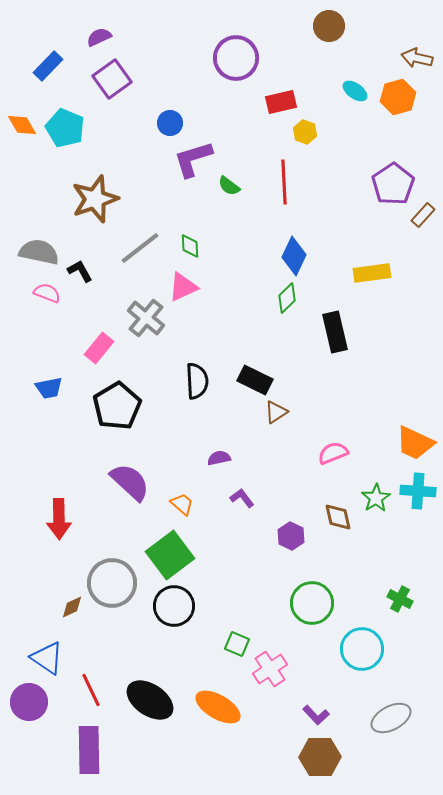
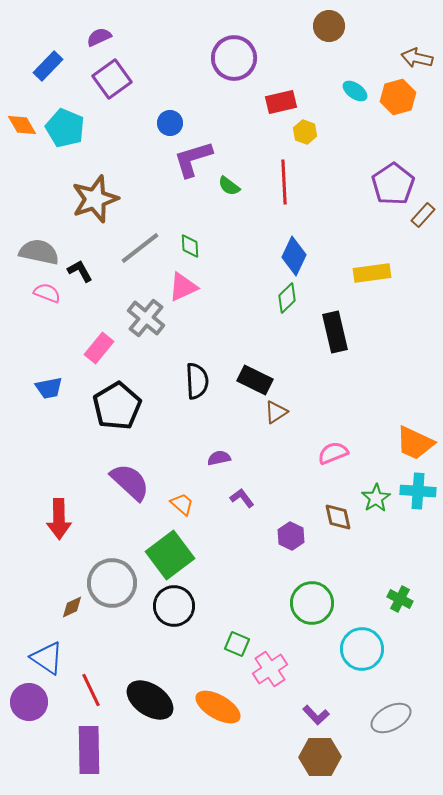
purple circle at (236, 58): moved 2 px left
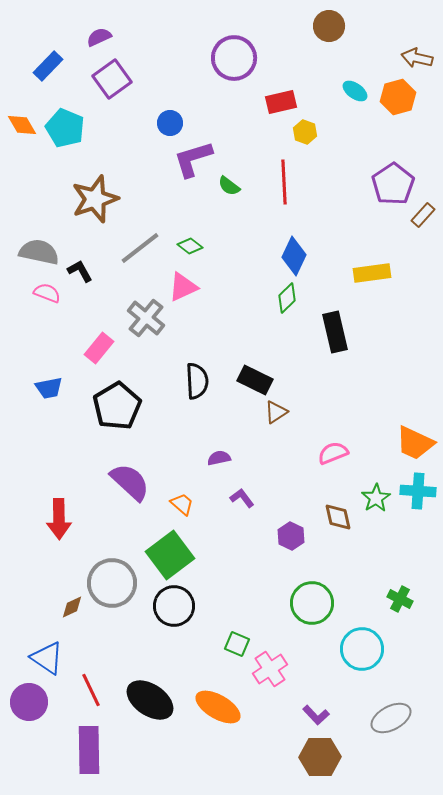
green diamond at (190, 246): rotated 50 degrees counterclockwise
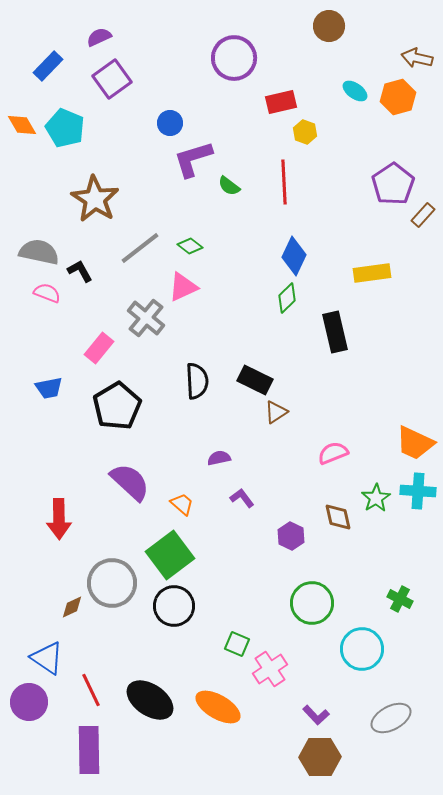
brown star at (95, 199): rotated 21 degrees counterclockwise
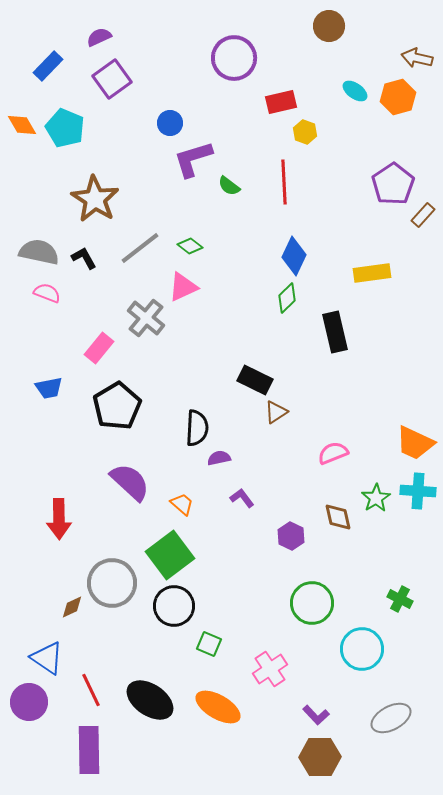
black L-shape at (80, 271): moved 4 px right, 13 px up
black semicircle at (197, 381): moved 47 px down; rotated 6 degrees clockwise
green square at (237, 644): moved 28 px left
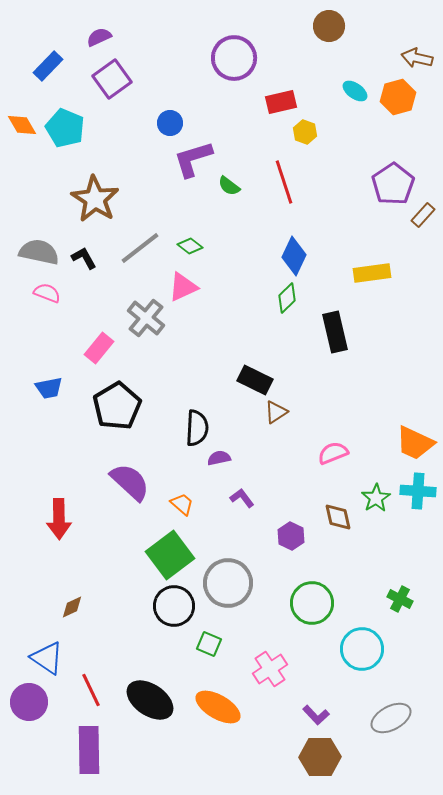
red line at (284, 182): rotated 15 degrees counterclockwise
gray circle at (112, 583): moved 116 px right
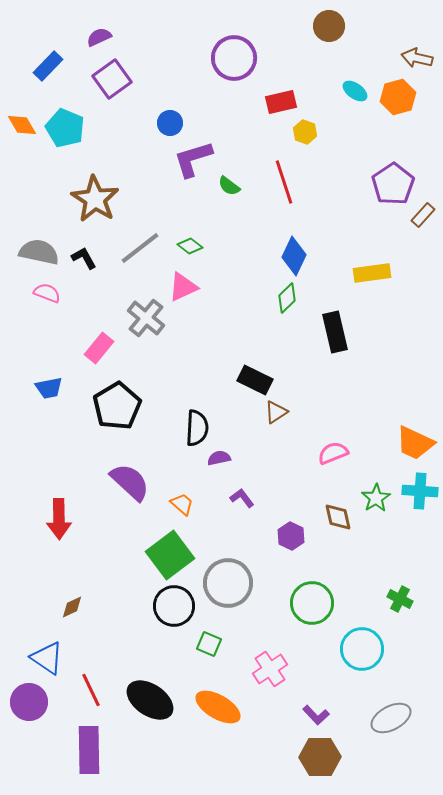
cyan cross at (418, 491): moved 2 px right
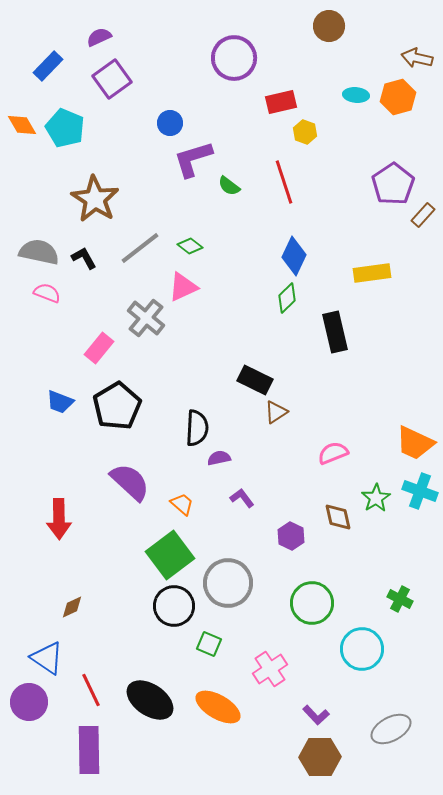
cyan ellipse at (355, 91): moved 1 px right, 4 px down; rotated 30 degrees counterclockwise
blue trapezoid at (49, 388): moved 11 px right, 14 px down; rotated 32 degrees clockwise
cyan cross at (420, 491): rotated 16 degrees clockwise
gray ellipse at (391, 718): moved 11 px down
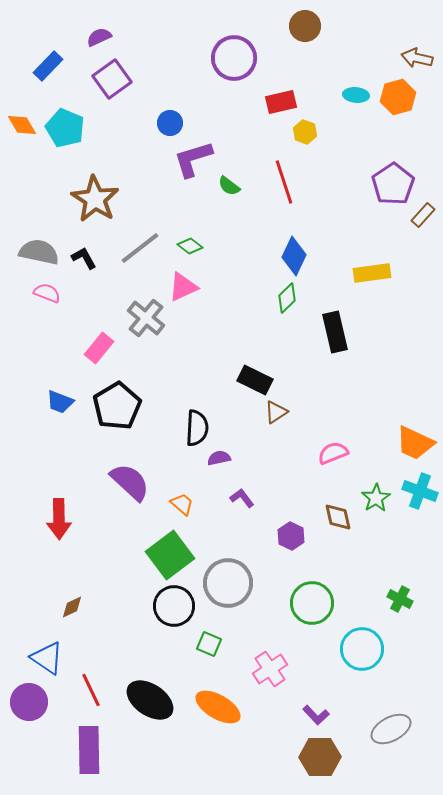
brown circle at (329, 26): moved 24 px left
